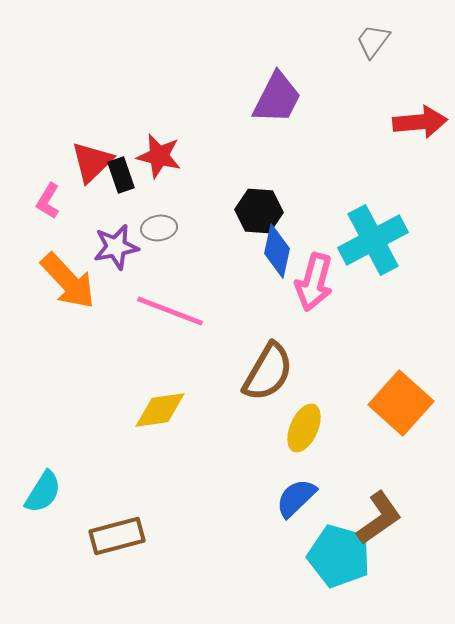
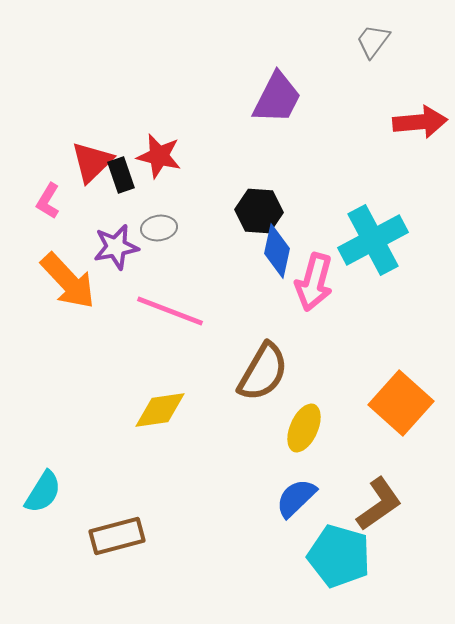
brown semicircle: moved 5 px left
brown L-shape: moved 14 px up
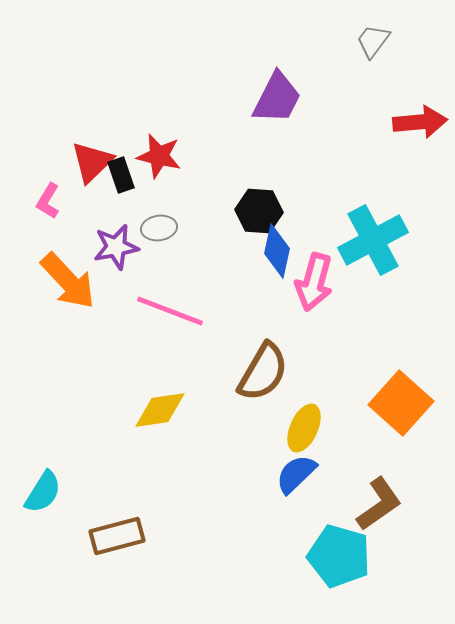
blue semicircle: moved 24 px up
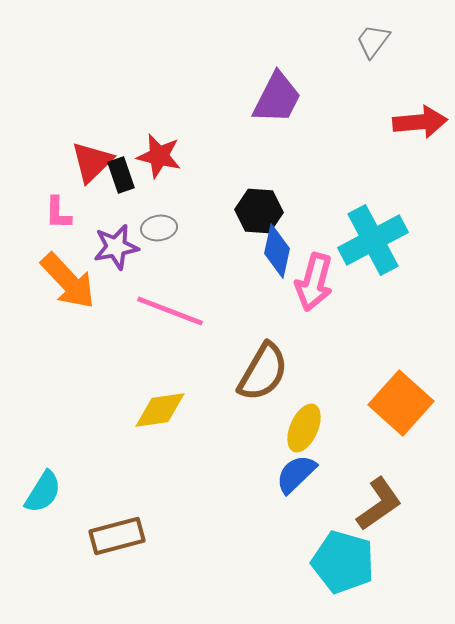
pink L-shape: moved 10 px right, 12 px down; rotated 30 degrees counterclockwise
cyan pentagon: moved 4 px right, 6 px down
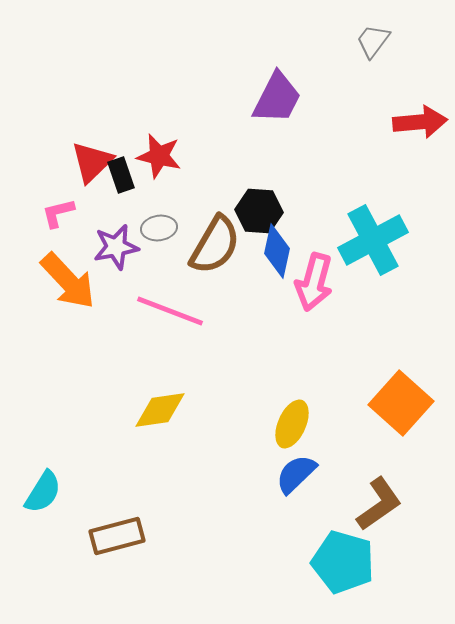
pink L-shape: rotated 75 degrees clockwise
brown semicircle: moved 48 px left, 127 px up
yellow ellipse: moved 12 px left, 4 px up
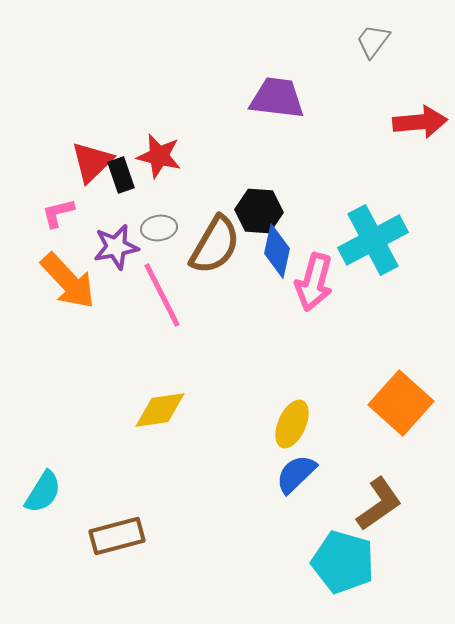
purple trapezoid: rotated 110 degrees counterclockwise
pink line: moved 8 px left, 16 px up; rotated 42 degrees clockwise
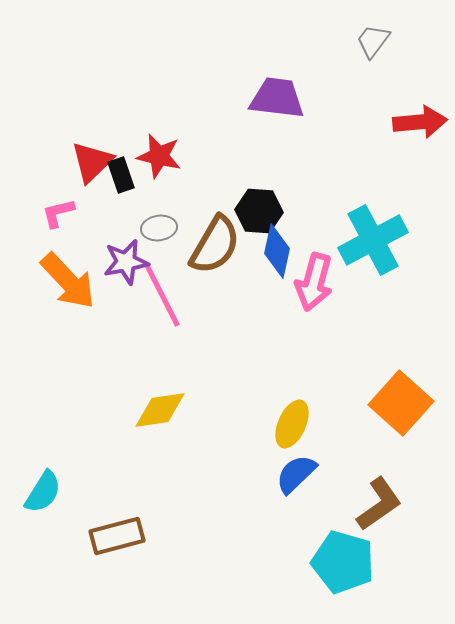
purple star: moved 10 px right, 15 px down
